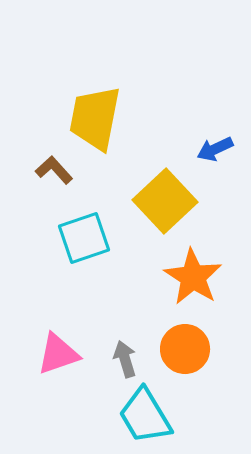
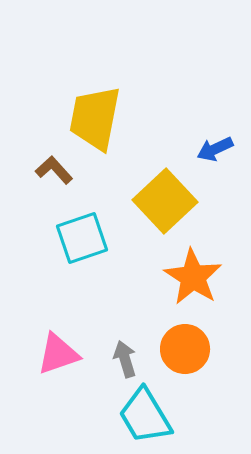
cyan square: moved 2 px left
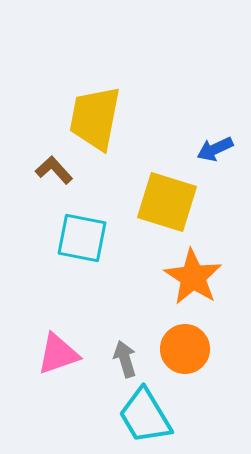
yellow square: moved 2 px right, 1 px down; rotated 30 degrees counterclockwise
cyan square: rotated 30 degrees clockwise
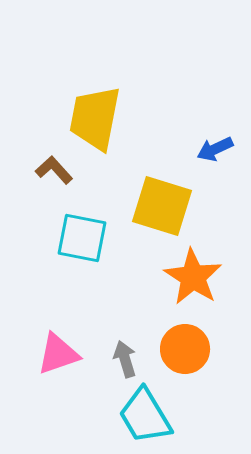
yellow square: moved 5 px left, 4 px down
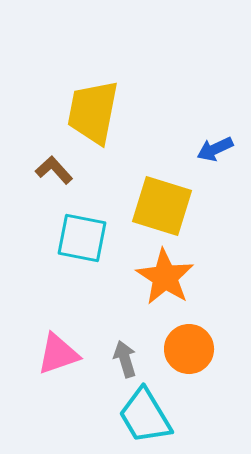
yellow trapezoid: moved 2 px left, 6 px up
orange star: moved 28 px left
orange circle: moved 4 px right
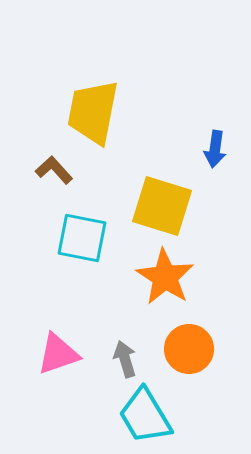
blue arrow: rotated 57 degrees counterclockwise
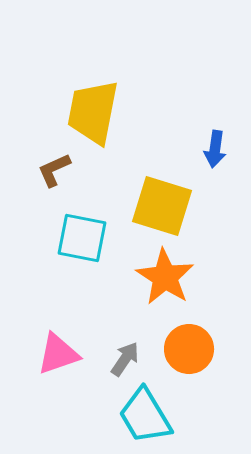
brown L-shape: rotated 72 degrees counterclockwise
gray arrow: rotated 51 degrees clockwise
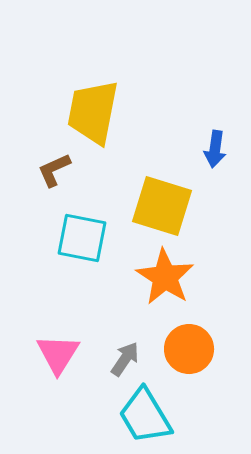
pink triangle: rotated 39 degrees counterclockwise
